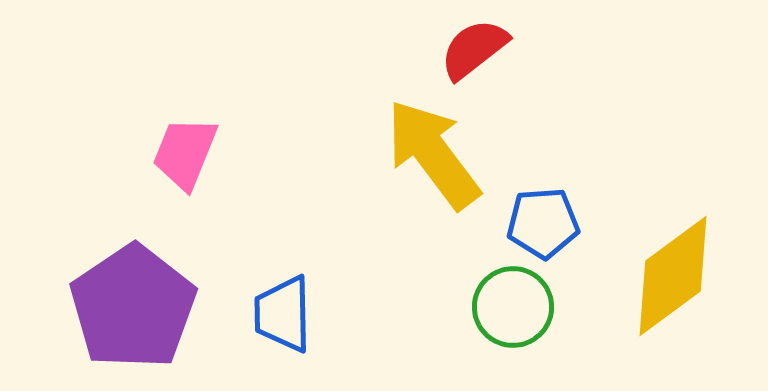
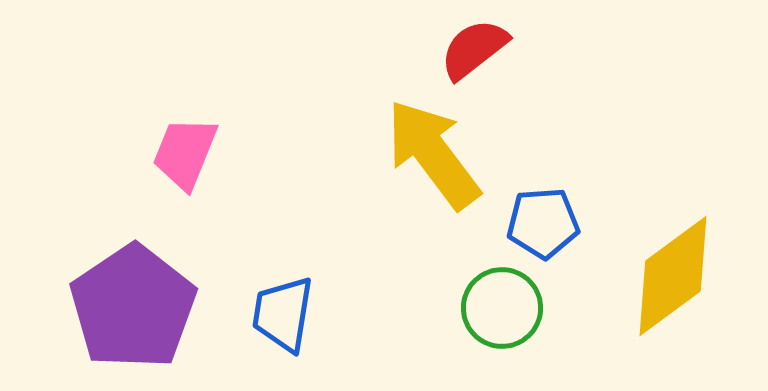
green circle: moved 11 px left, 1 px down
blue trapezoid: rotated 10 degrees clockwise
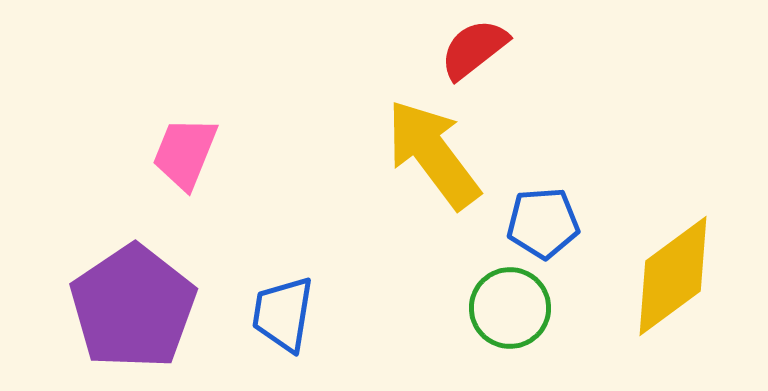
green circle: moved 8 px right
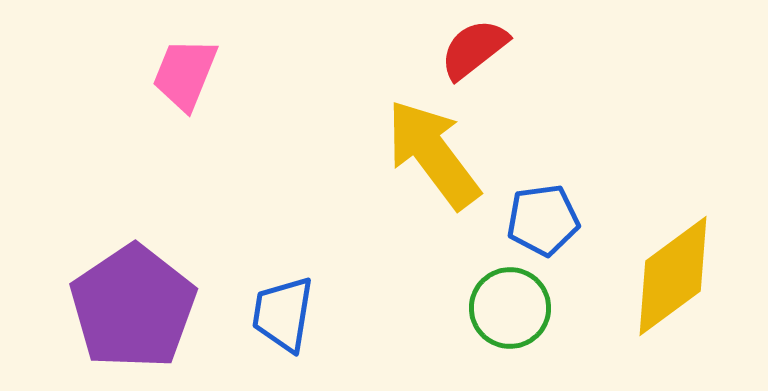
pink trapezoid: moved 79 px up
blue pentagon: moved 3 px up; rotated 4 degrees counterclockwise
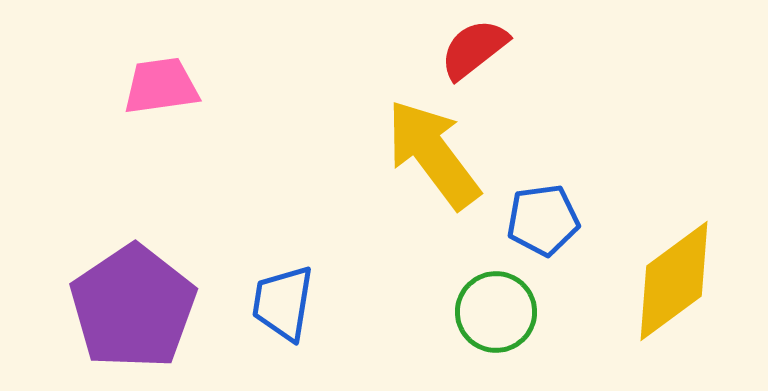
pink trapezoid: moved 24 px left, 12 px down; rotated 60 degrees clockwise
yellow diamond: moved 1 px right, 5 px down
green circle: moved 14 px left, 4 px down
blue trapezoid: moved 11 px up
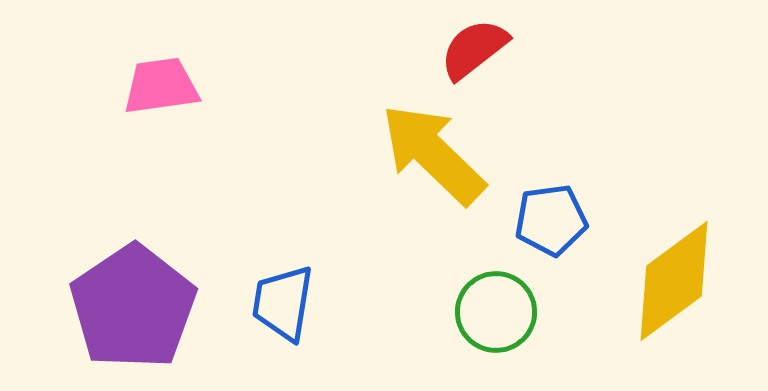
yellow arrow: rotated 9 degrees counterclockwise
blue pentagon: moved 8 px right
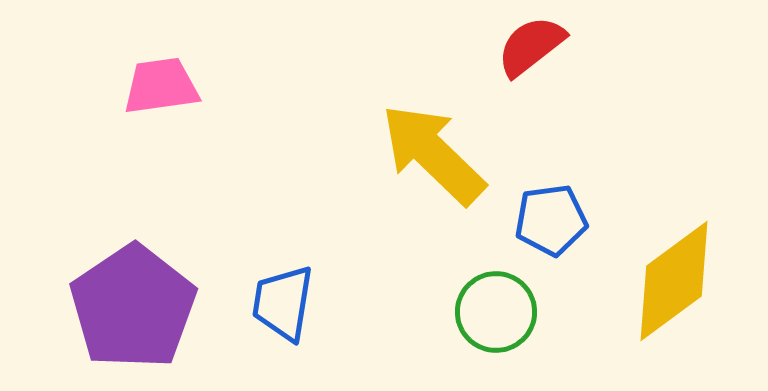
red semicircle: moved 57 px right, 3 px up
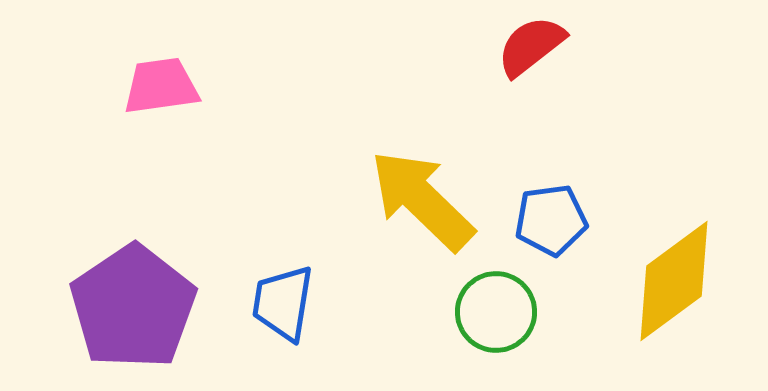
yellow arrow: moved 11 px left, 46 px down
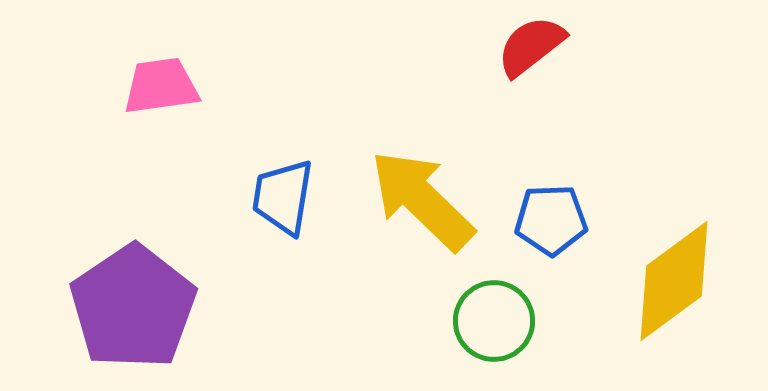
blue pentagon: rotated 6 degrees clockwise
blue trapezoid: moved 106 px up
green circle: moved 2 px left, 9 px down
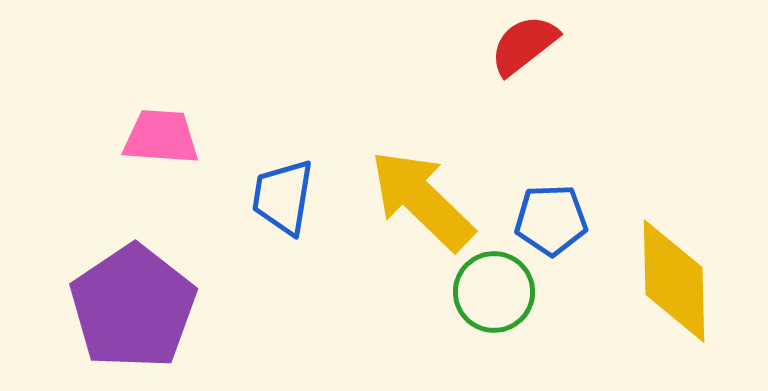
red semicircle: moved 7 px left, 1 px up
pink trapezoid: moved 51 px down; rotated 12 degrees clockwise
yellow diamond: rotated 55 degrees counterclockwise
green circle: moved 29 px up
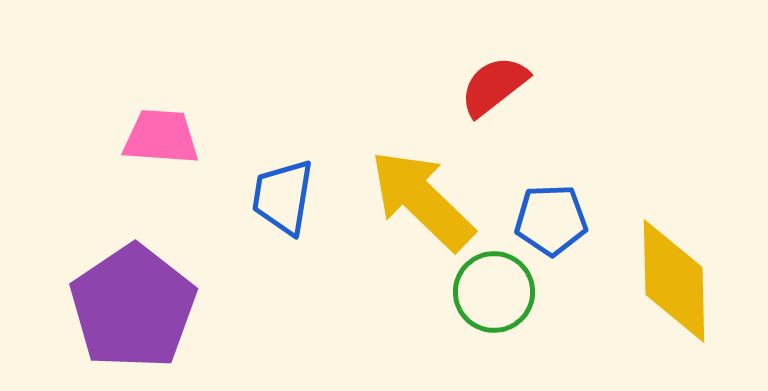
red semicircle: moved 30 px left, 41 px down
